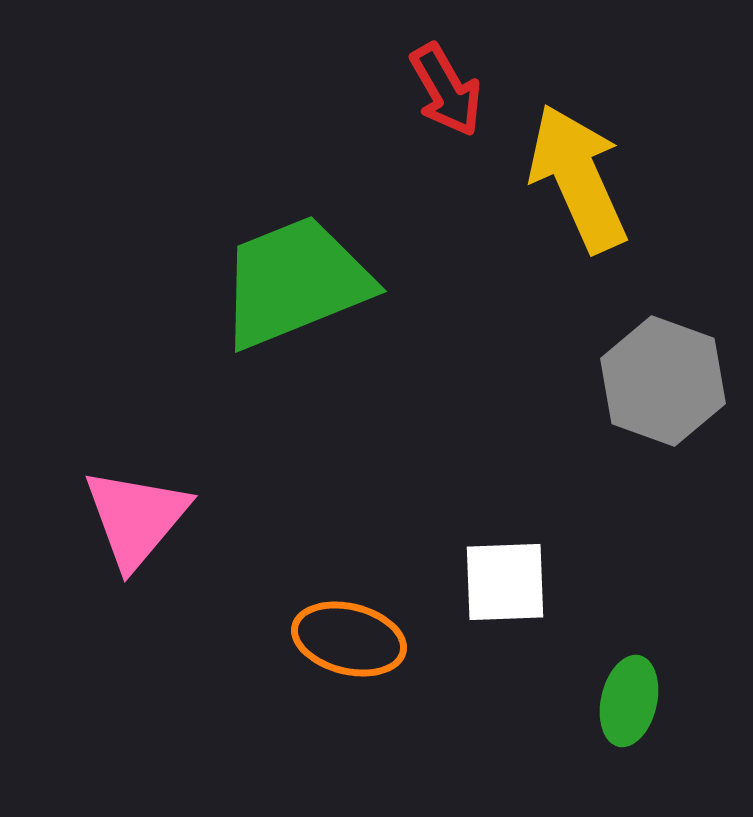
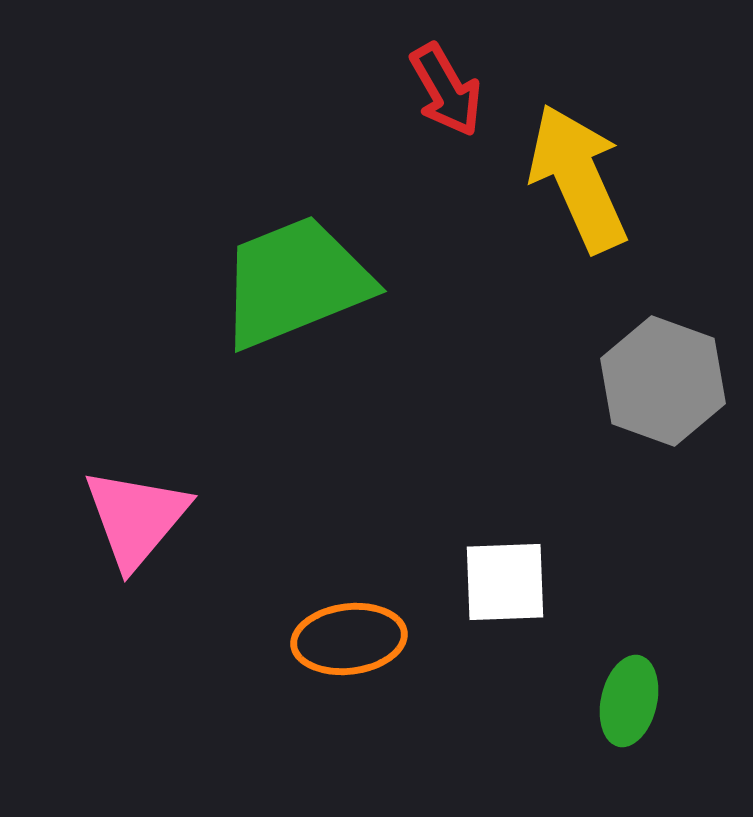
orange ellipse: rotated 21 degrees counterclockwise
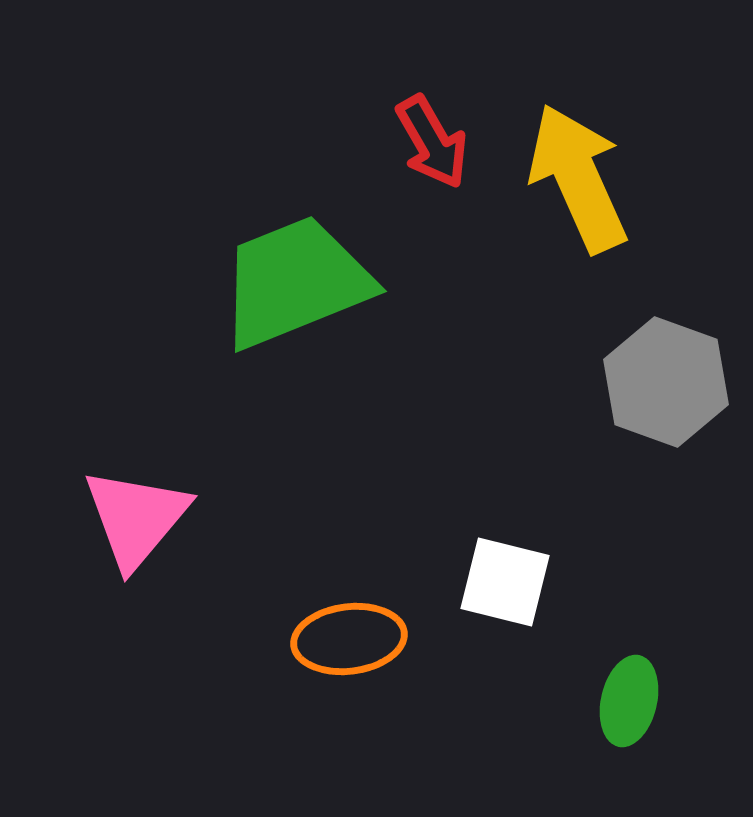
red arrow: moved 14 px left, 52 px down
gray hexagon: moved 3 px right, 1 px down
white square: rotated 16 degrees clockwise
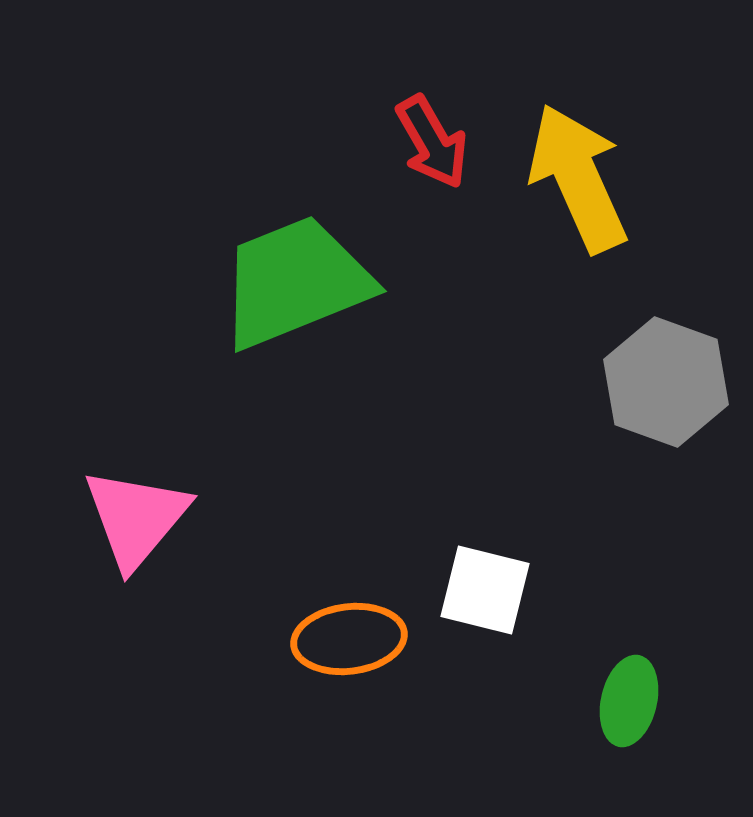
white square: moved 20 px left, 8 px down
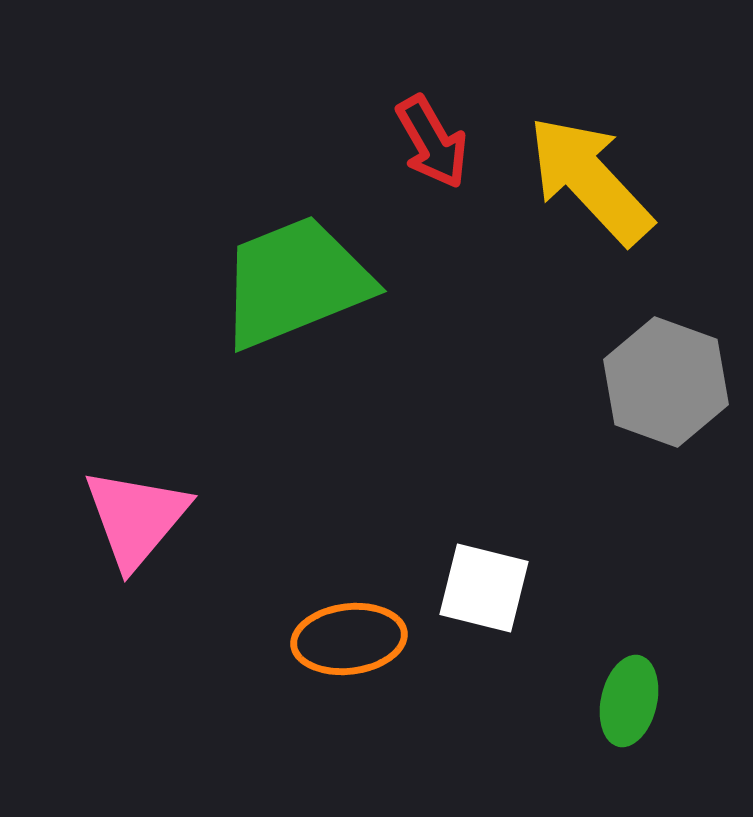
yellow arrow: moved 12 px right, 2 px down; rotated 19 degrees counterclockwise
white square: moved 1 px left, 2 px up
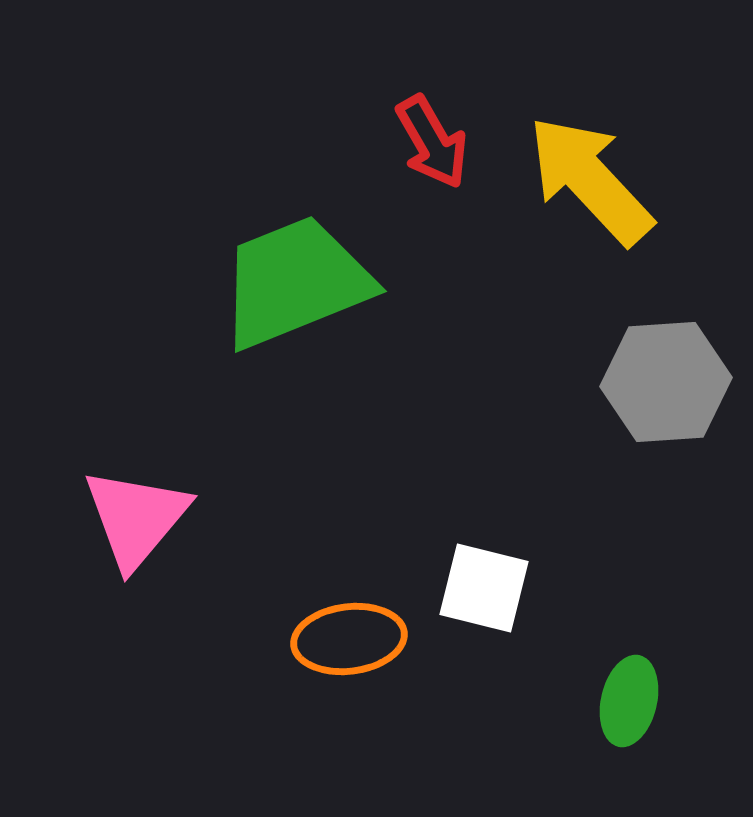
gray hexagon: rotated 24 degrees counterclockwise
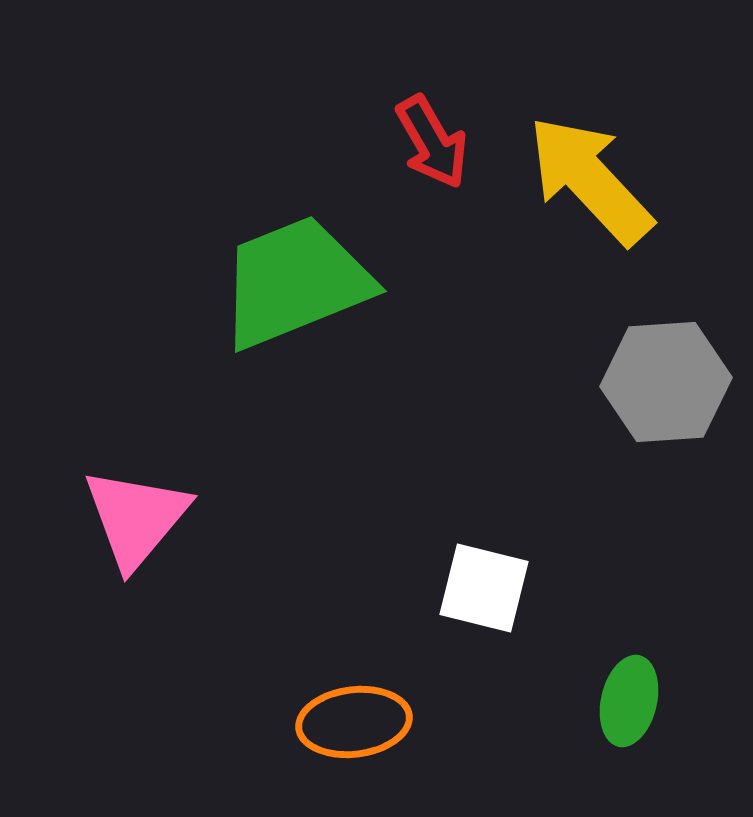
orange ellipse: moved 5 px right, 83 px down
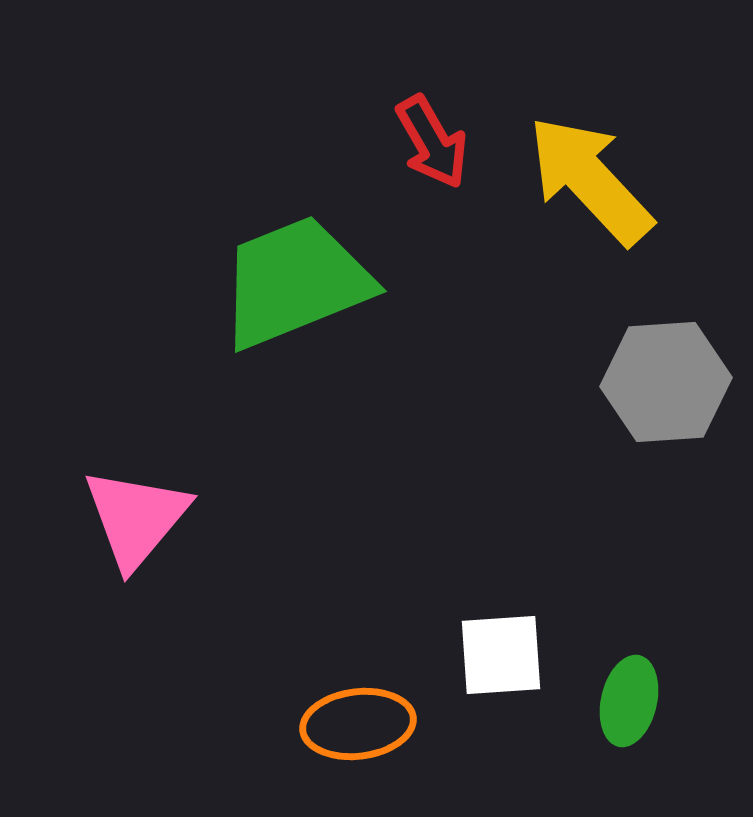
white square: moved 17 px right, 67 px down; rotated 18 degrees counterclockwise
orange ellipse: moved 4 px right, 2 px down
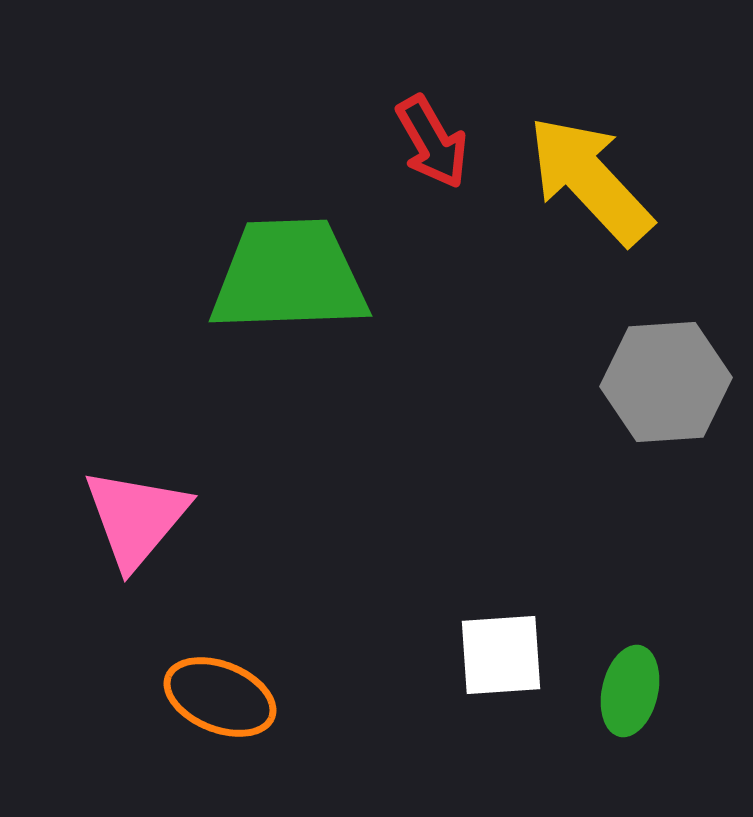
green trapezoid: moved 6 px left, 6 px up; rotated 20 degrees clockwise
green ellipse: moved 1 px right, 10 px up
orange ellipse: moved 138 px left, 27 px up; rotated 29 degrees clockwise
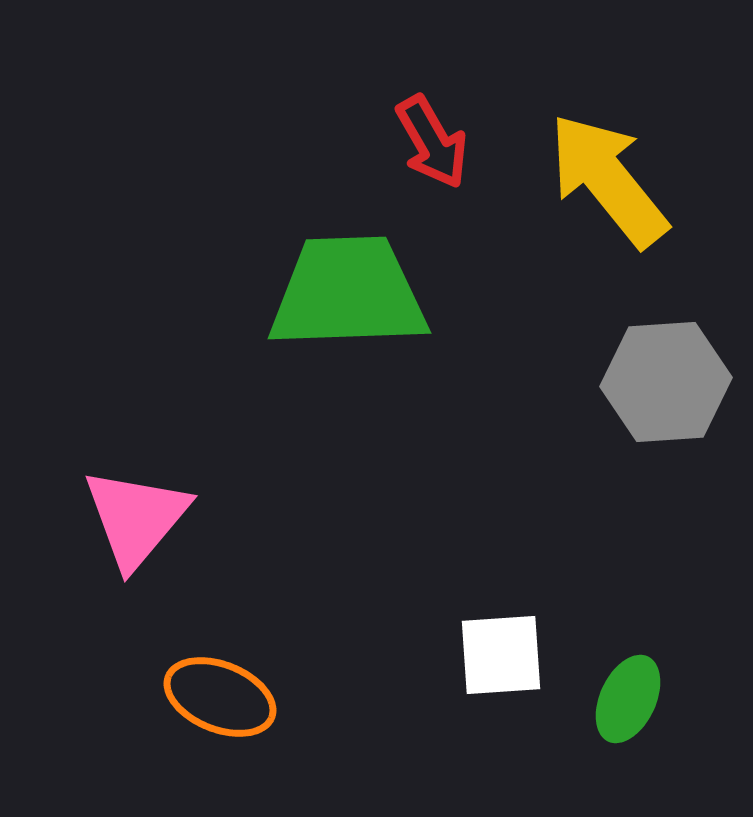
yellow arrow: moved 18 px right; rotated 4 degrees clockwise
green trapezoid: moved 59 px right, 17 px down
green ellipse: moved 2 px left, 8 px down; rotated 12 degrees clockwise
